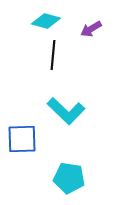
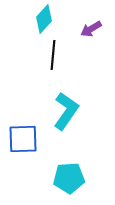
cyan diamond: moved 2 px left, 2 px up; rotated 64 degrees counterclockwise
cyan L-shape: rotated 99 degrees counterclockwise
blue square: moved 1 px right
cyan pentagon: rotated 12 degrees counterclockwise
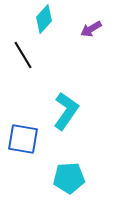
black line: moved 30 px left; rotated 36 degrees counterclockwise
blue square: rotated 12 degrees clockwise
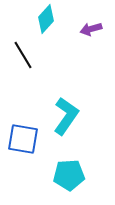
cyan diamond: moved 2 px right
purple arrow: rotated 15 degrees clockwise
cyan L-shape: moved 5 px down
cyan pentagon: moved 3 px up
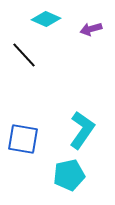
cyan diamond: rotated 72 degrees clockwise
black line: moved 1 px right; rotated 12 degrees counterclockwise
cyan L-shape: moved 16 px right, 14 px down
cyan pentagon: rotated 8 degrees counterclockwise
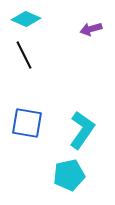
cyan diamond: moved 20 px left
black line: rotated 16 degrees clockwise
blue square: moved 4 px right, 16 px up
